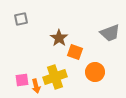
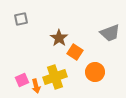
orange square: rotated 14 degrees clockwise
pink square: rotated 16 degrees counterclockwise
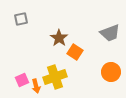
orange circle: moved 16 px right
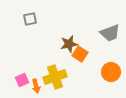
gray square: moved 9 px right
brown star: moved 10 px right, 6 px down; rotated 24 degrees clockwise
orange square: moved 5 px right, 2 px down
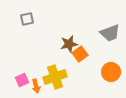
gray square: moved 3 px left
orange square: rotated 21 degrees clockwise
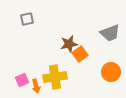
yellow cross: rotated 10 degrees clockwise
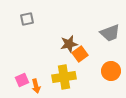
orange circle: moved 1 px up
yellow cross: moved 9 px right
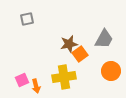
gray trapezoid: moved 6 px left, 6 px down; rotated 40 degrees counterclockwise
